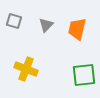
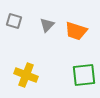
gray triangle: moved 1 px right
orange trapezoid: moved 1 px left, 2 px down; rotated 85 degrees counterclockwise
yellow cross: moved 6 px down
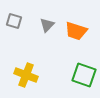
green square: rotated 25 degrees clockwise
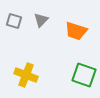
gray triangle: moved 6 px left, 5 px up
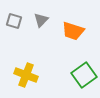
orange trapezoid: moved 3 px left
green square: rotated 35 degrees clockwise
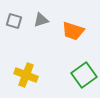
gray triangle: rotated 28 degrees clockwise
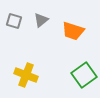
gray triangle: rotated 21 degrees counterclockwise
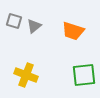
gray triangle: moved 7 px left, 6 px down
green square: rotated 30 degrees clockwise
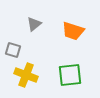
gray square: moved 1 px left, 29 px down
gray triangle: moved 2 px up
green square: moved 14 px left
